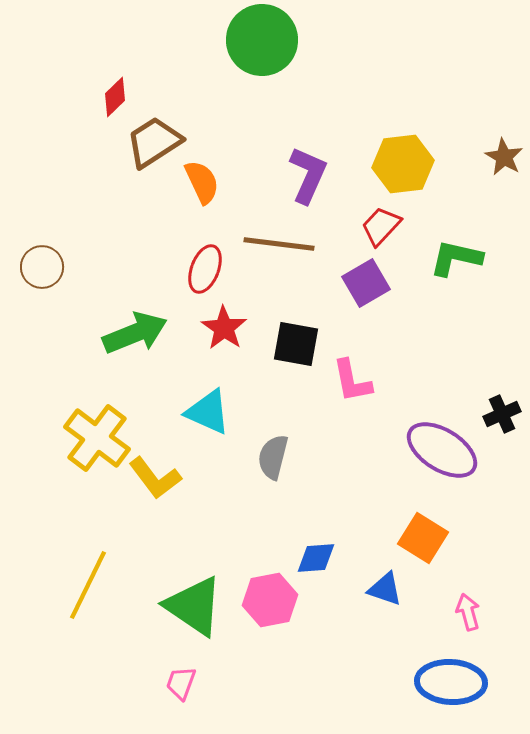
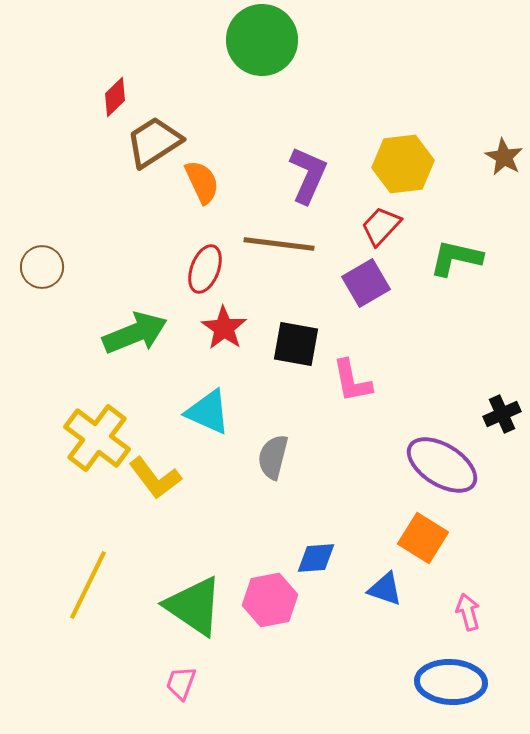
purple ellipse: moved 15 px down
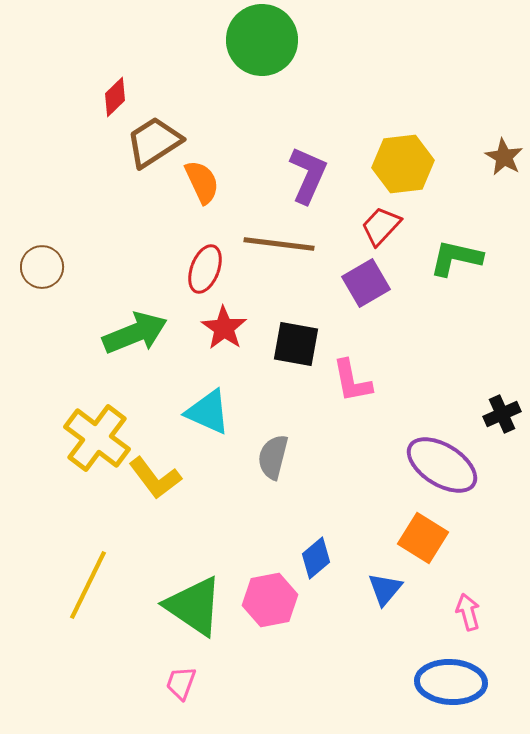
blue diamond: rotated 36 degrees counterclockwise
blue triangle: rotated 51 degrees clockwise
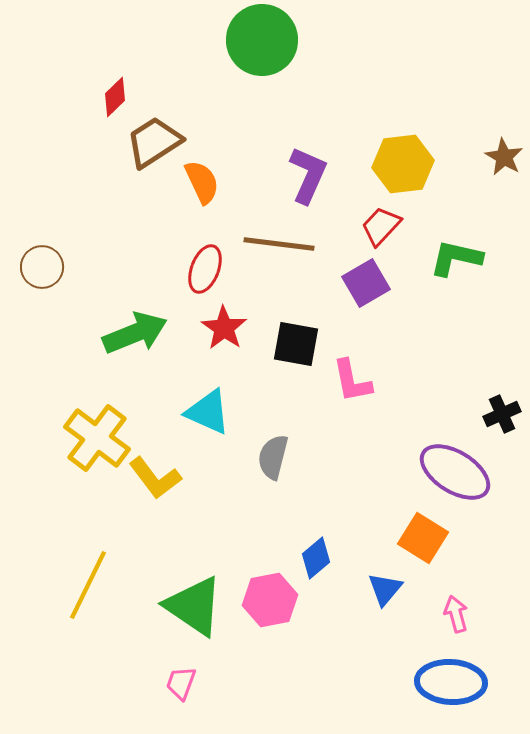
purple ellipse: moved 13 px right, 7 px down
pink arrow: moved 12 px left, 2 px down
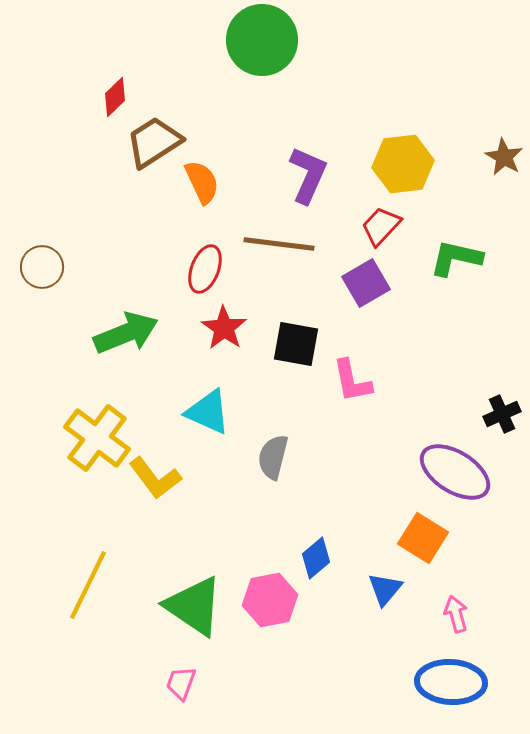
green arrow: moved 9 px left
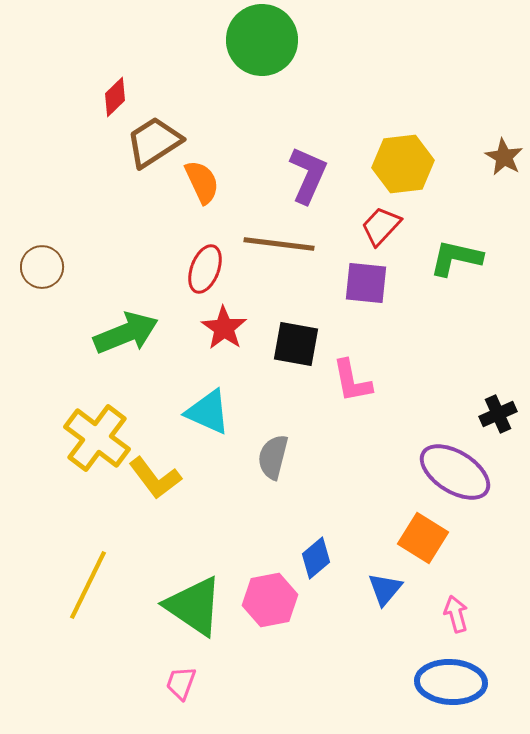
purple square: rotated 36 degrees clockwise
black cross: moved 4 px left
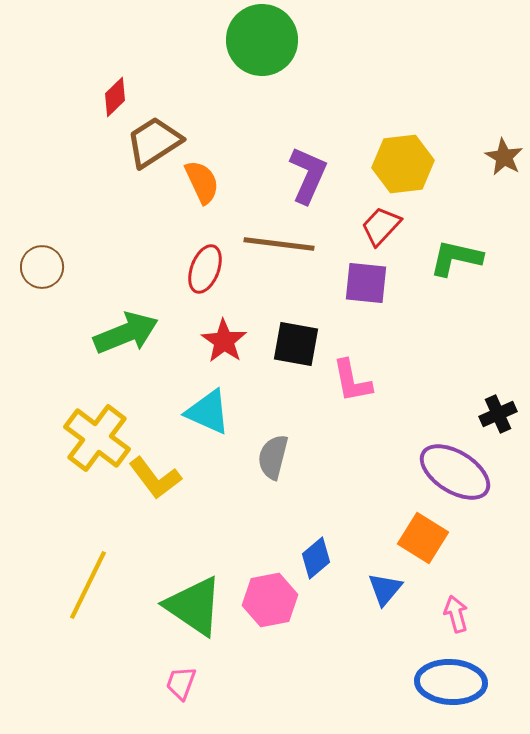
red star: moved 13 px down
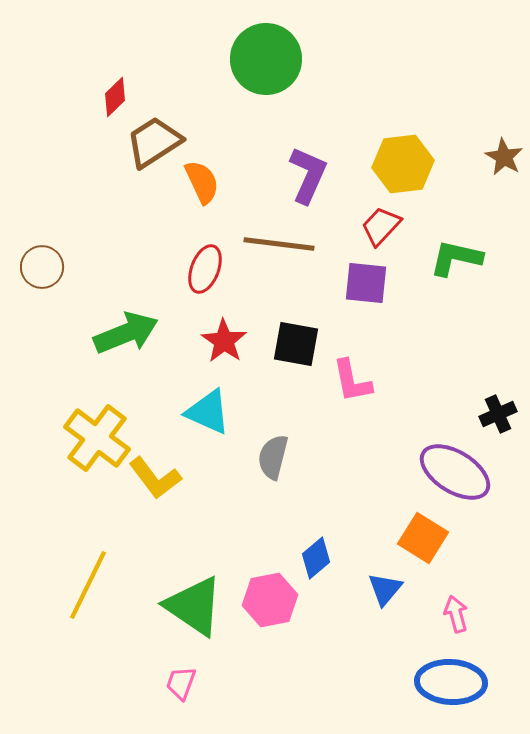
green circle: moved 4 px right, 19 px down
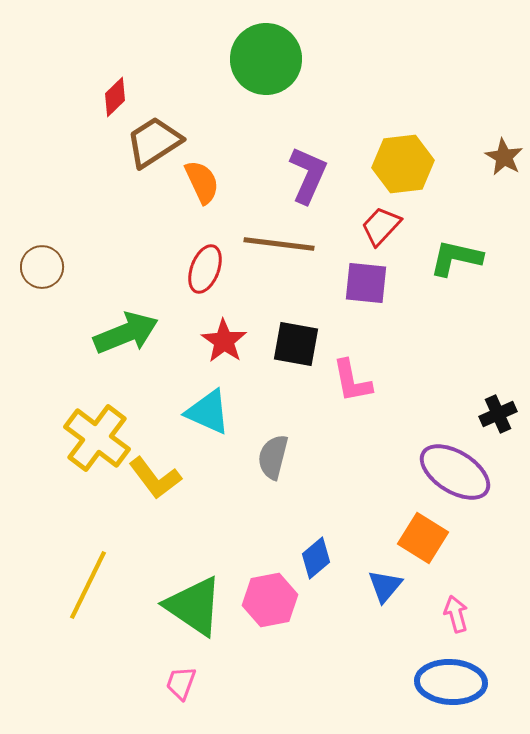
blue triangle: moved 3 px up
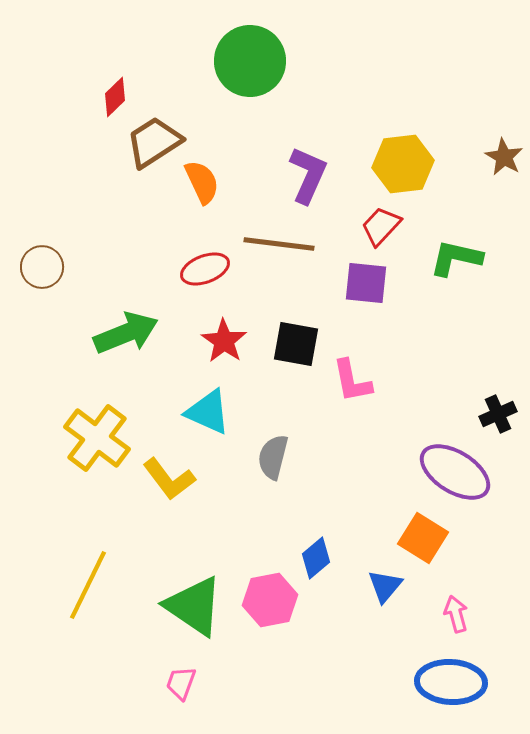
green circle: moved 16 px left, 2 px down
red ellipse: rotated 48 degrees clockwise
yellow L-shape: moved 14 px right, 1 px down
